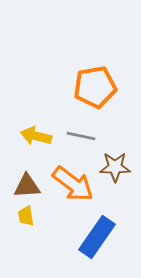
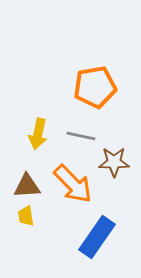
yellow arrow: moved 2 px right, 2 px up; rotated 92 degrees counterclockwise
brown star: moved 1 px left, 5 px up
orange arrow: rotated 9 degrees clockwise
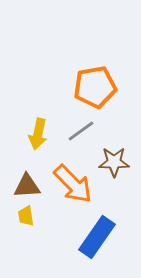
gray line: moved 5 px up; rotated 48 degrees counterclockwise
